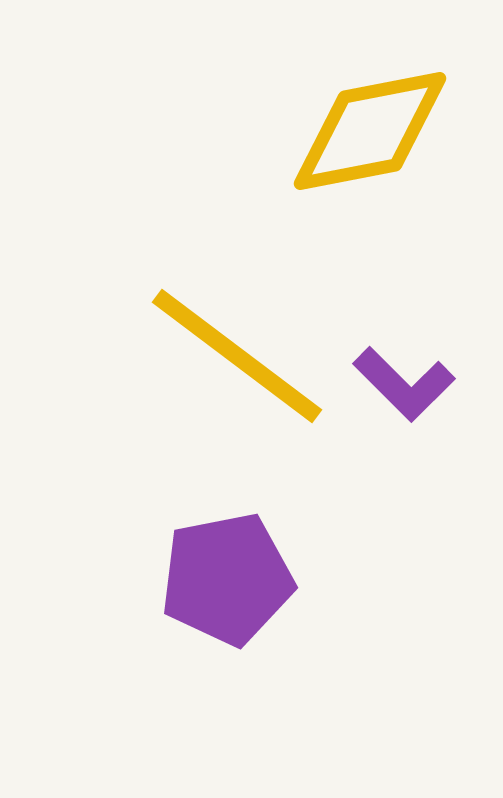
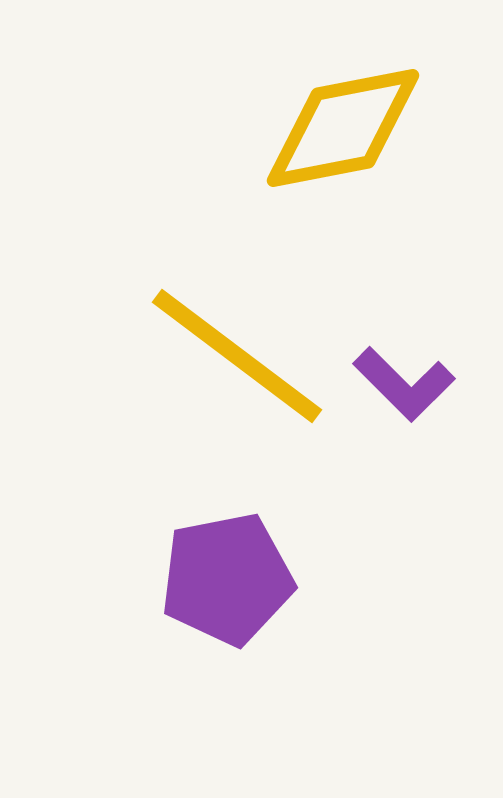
yellow diamond: moved 27 px left, 3 px up
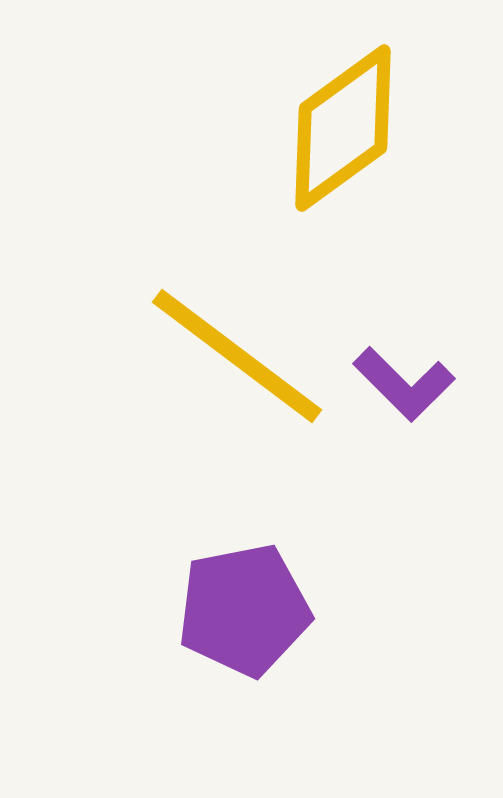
yellow diamond: rotated 25 degrees counterclockwise
purple pentagon: moved 17 px right, 31 px down
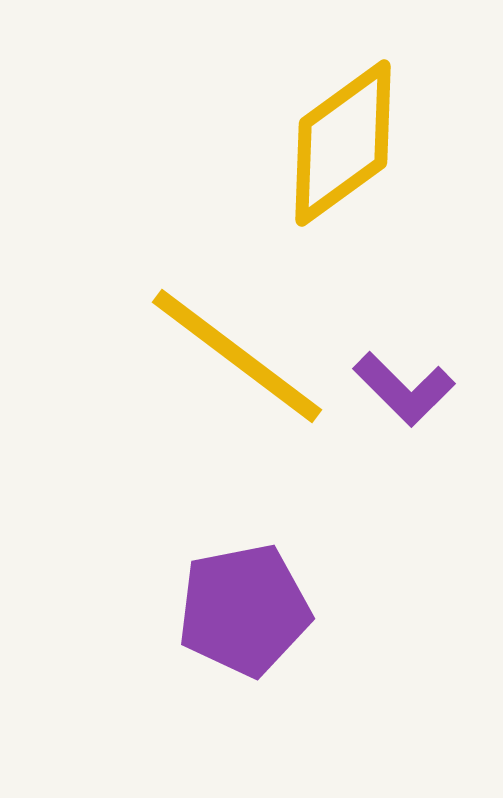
yellow diamond: moved 15 px down
purple L-shape: moved 5 px down
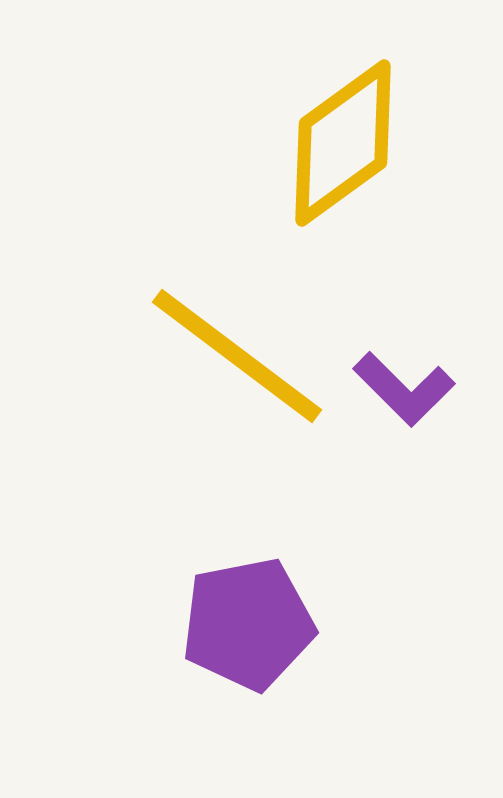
purple pentagon: moved 4 px right, 14 px down
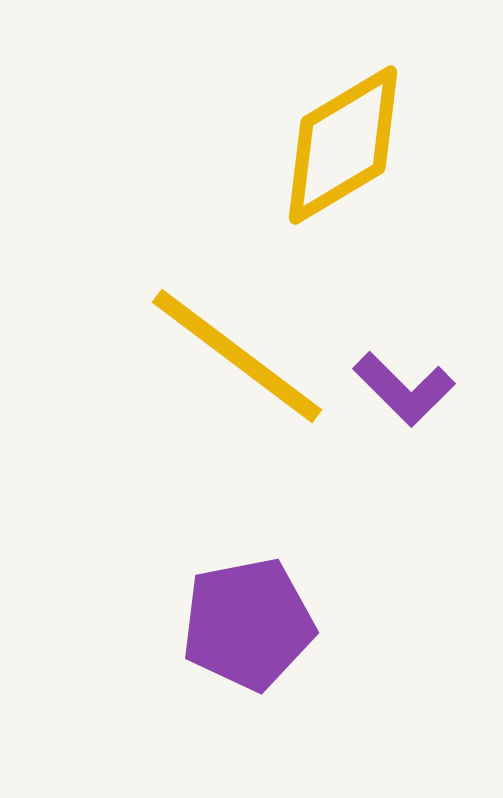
yellow diamond: moved 2 px down; rotated 5 degrees clockwise
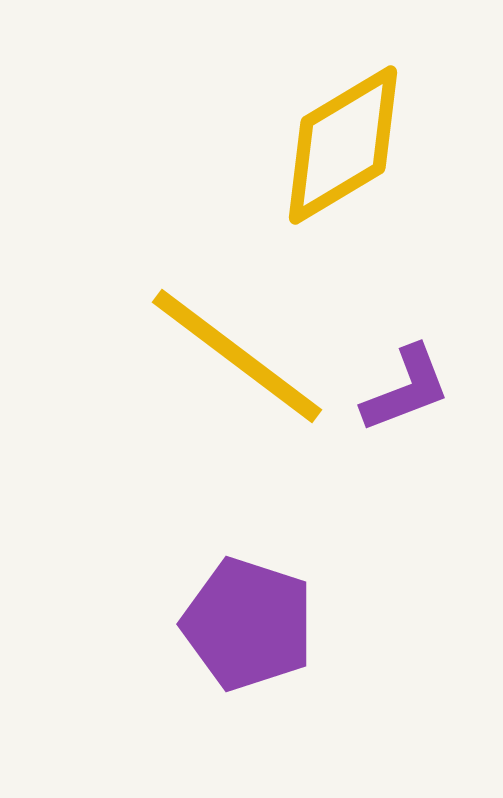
purple L-shape: moved 2 px right; rotated 66 degrees counterclockwise
purple pentagon: rotated 29 degrees clockwise
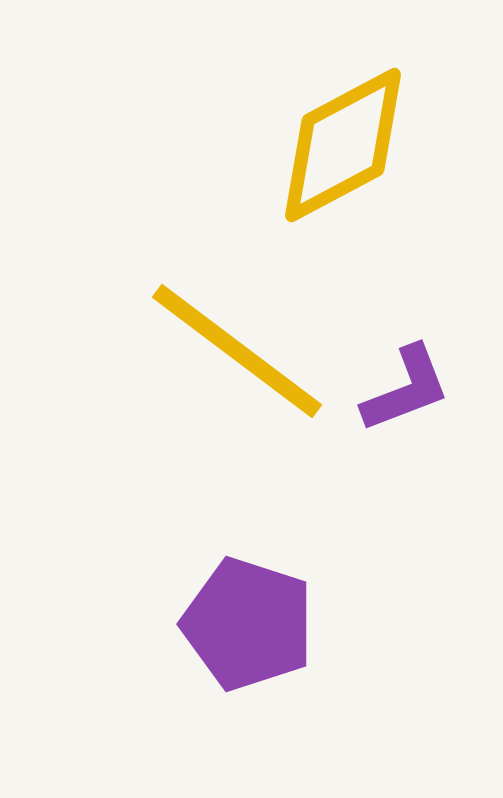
yellow diamond: rotated 3 degrees clockwise
yellow line: moved 5 px up
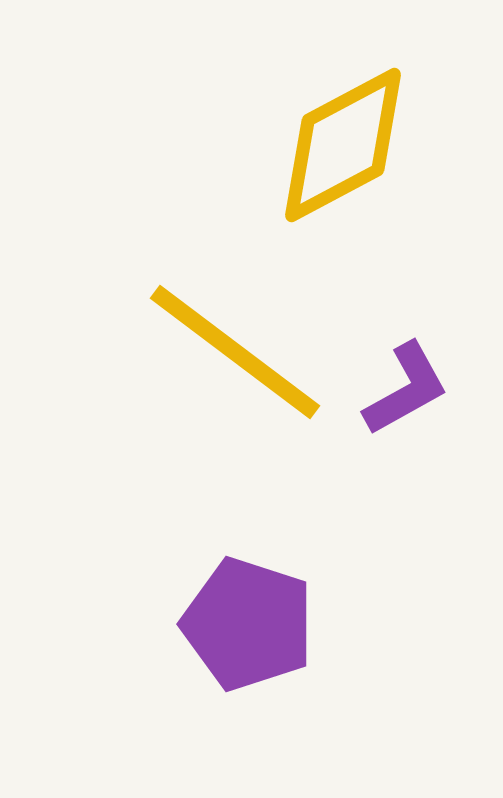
yellow line: moved 2 px left, 1 px down
purple L-shape: rotated 8 degrees counterclockwise
